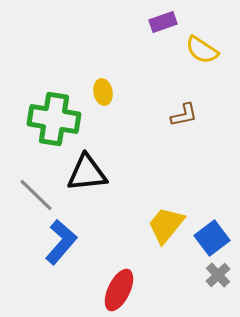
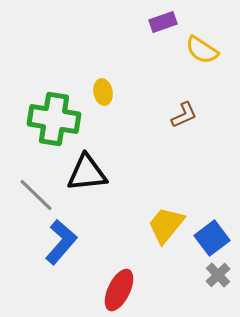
brown L-shape: rotated 12 degrees counterclockwise
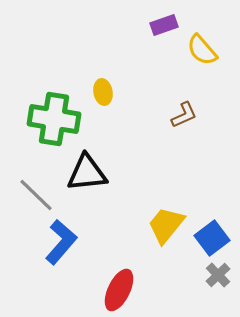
purple rectangle: moved 1 px right, 3 px down
yellow semicircle: rotated 16 degrees clockwise
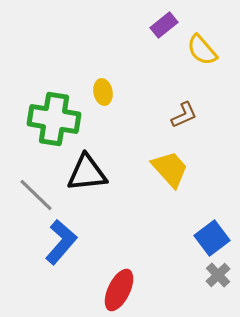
purple rectangle: rotated 20 degrees counterclockwise
yellow trapezoid: moved 4 px right, 56 px up; rotated 99 degrees clockwise
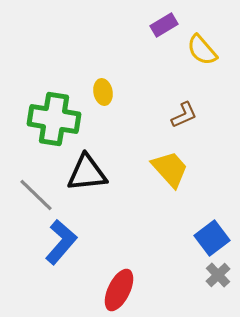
purple rectangle: rotated 8 degrees clockwise
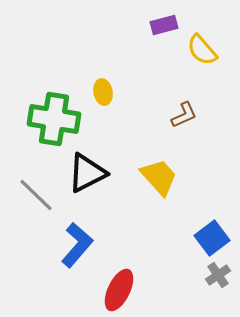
purple rectangle: rotated 16 degrees clockwise
yellow trapezoid: moved 11 px left, 8 px down
black triangle: rotated 21 degrees counterclockwise
blue L-shape: moved 16 px right, 3 px down
gray cross: rotated 10 degrees clockwise
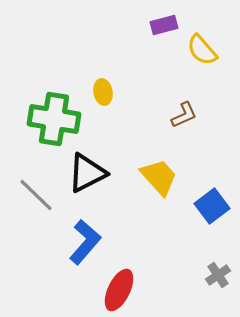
blue square: moved 32 px up
blue L-shape: moved 8 px right, 3 px up
